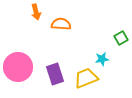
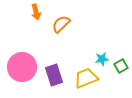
orange semicircle: rotated 48 degrees counterclockwise
green square: moved 28 px down
pink circle: moved 4 px right
purple rectangle: moved 1 px left, 1 px down
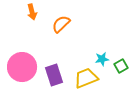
orange arrow: moved 4 px left
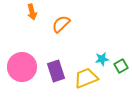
purple rectangle: moved 2 px right, 4 px up
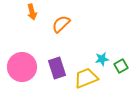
purple rectangle: moved 1 px right, 3 px up
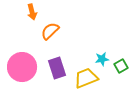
orange semicircle: moved 11 px left, 7 px down
